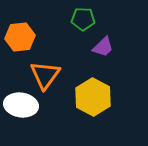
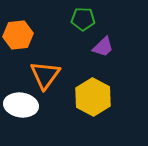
orange hexagon: moved 2 px left, 2 px up
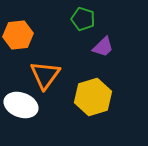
green pentagon: rotated 15 degrees clockwise
yellow hexagon: rotated 15 degrees clockwise
white ellipse: rotated 12 degrees clockwise
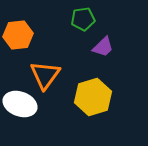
green pentagon: rotated 25 degrees counterclockwise
white ellipse: moved 1 px left, 1 px up
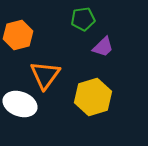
orange hexagon: rotated 8 degrees counterclockwise
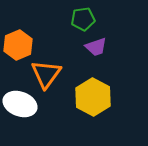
orange hexagon: moved 10 px down; rotated 8 degrees counterclockwise
purple trapezoid: moved 7 px left; rotated 25 degrees clockwise
orange triangle: moved 1 px right, 1 px up
yellow hexagon: rotated 15 degrees counterclockwise
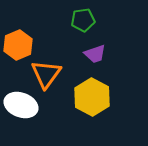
green pentagon: moved 1 px down
purple trapezoid: moved 1 px left, 7 px down
yellow hexagon: moved 1 px left
white ellipse: moved 1 px right, 1 px down
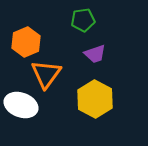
orange hexagon: moved 8 px right, 3 px up
yellow hexagon: moved 3 px right, 2 px down
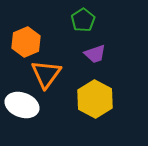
green pentagon: rotated 25 degrees counterclockwise
white ellipse: moved 1 px right
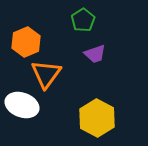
yellow hexagon: moved 2 px right, 19 px down
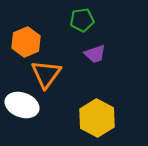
green pentagon: moved 1 px left; rotated 25 degrees clockwise
